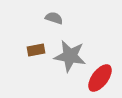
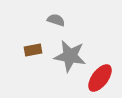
gray semicircle: moved 2 px right, 2 px down
brown rectangle: moved 3 px left
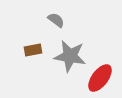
gray semicircle: rotated 18 degrees clockwise
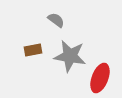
red ellipse: rotated 16 degrees counterclockwise
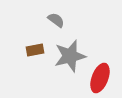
brown rectangle: moved 2 px right
gray star: rotated 24 degrees counterclockwise
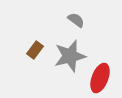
gray semicircle: moved 20 px right
brown rectangle: rotated 42 degrees counterclockwise
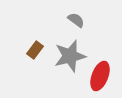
red ellipse: moved 2 px up
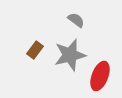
gray star: moved 1 px up
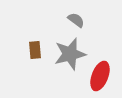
brown rectangle: rotated 42 degrees counterclockwise
gray star: moved 1 px up
